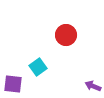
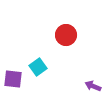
purple square: moved 5 px up
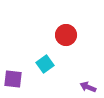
cyan square: moved 7 px right, 3 px up
purple arrow: moved 5 px left, 1 px down
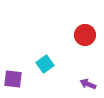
red circle: moved 19 px right
purple arrow: moved 3 px up
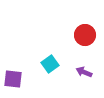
cyan square: moved 5 px right
purple arrow: moved 4 px left, 12 px up
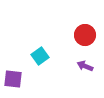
cyan square: moved 10 px left, 8 px up
purple arrow: moved 1 px right, 6 px up
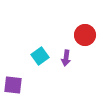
purple arrow: moved 19 px left, 8 px up; rotated 105 degrees counterclockwise
purple square: moved 6 px down
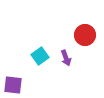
purple arrow: rotated 28 degrees counterclockwise
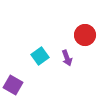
purple arrow: moved 1 px right
purple square: rotated 24 degrees clockwise
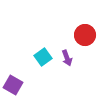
cyan square: moved 3 px right, 1 px down
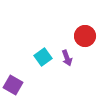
red circle: moved 1 px down
